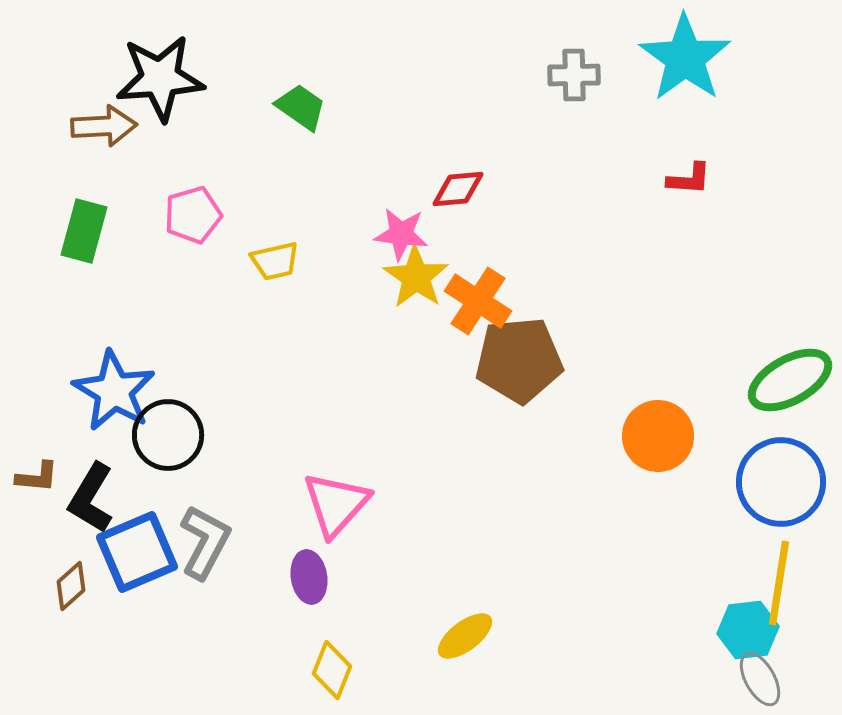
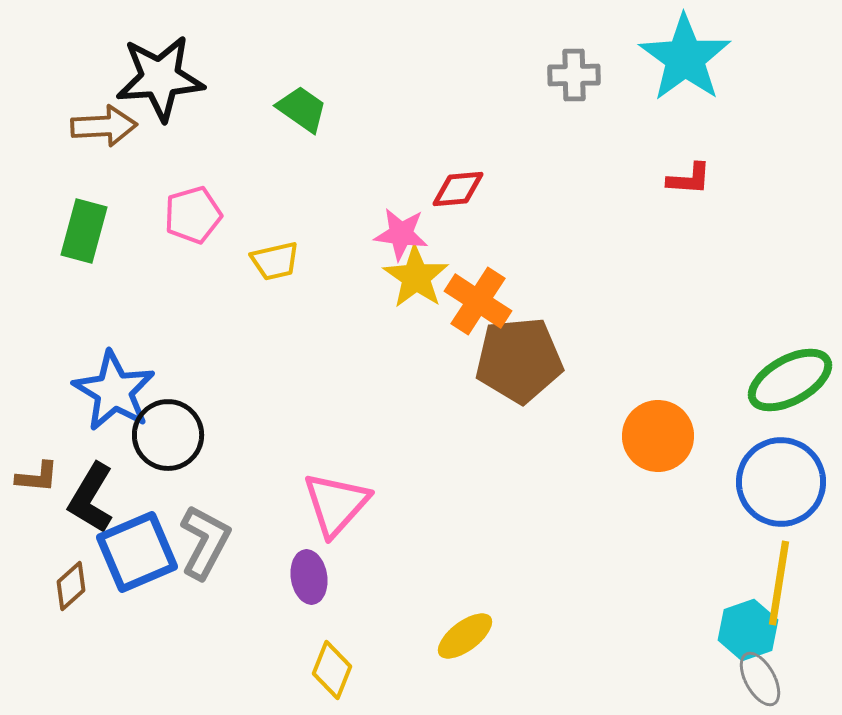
green trapezoid: moved 1 px right, 2 px down
cyan hexagon: rotated 12 degrees counterclockwise
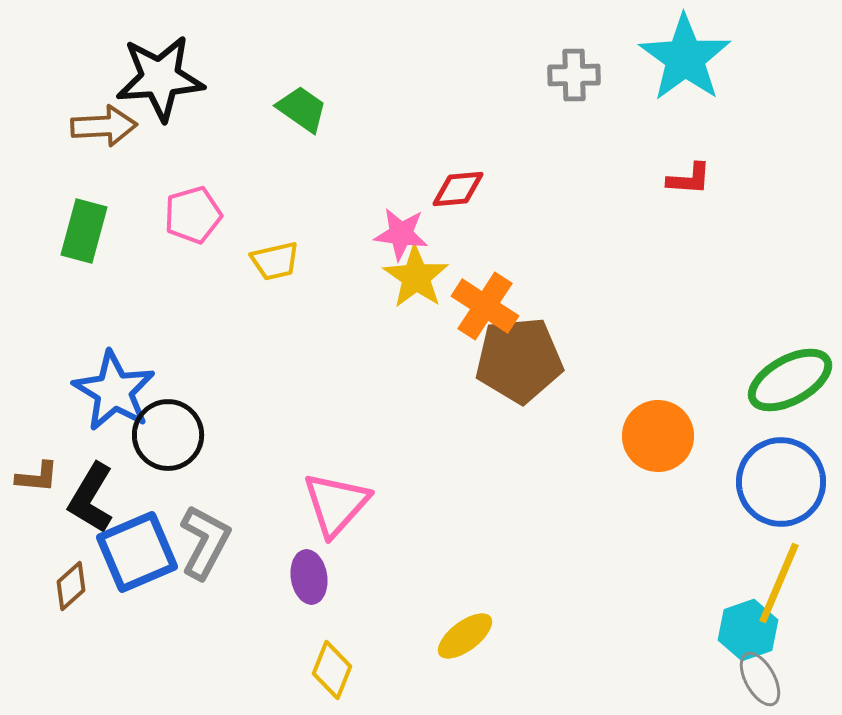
orange cross: moved 7 px right, 5 px down
yellow line: rotated 14 degrees clockwise
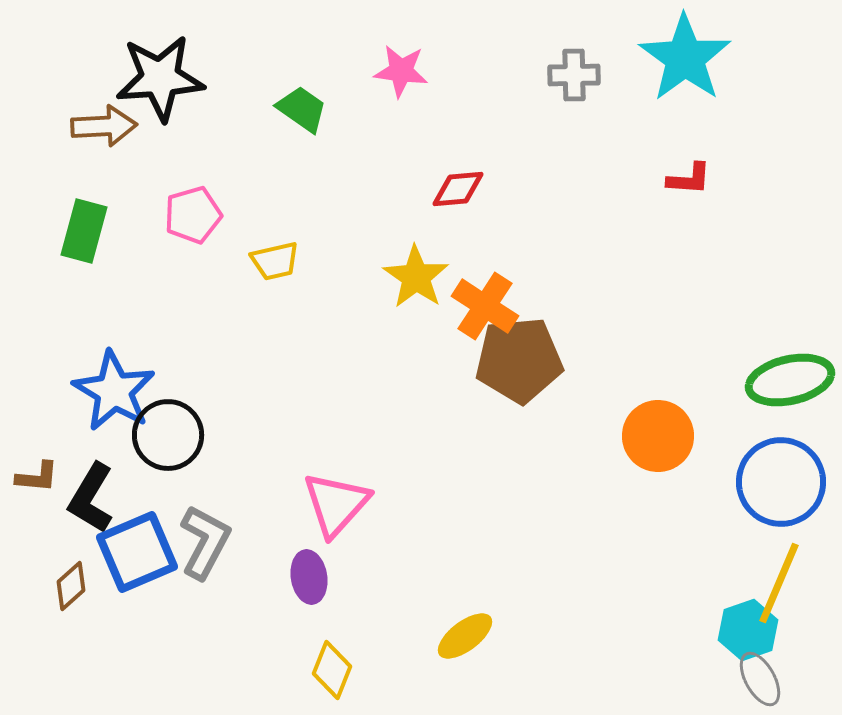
pink star: moved 163 px up
green ellipse: rotated 16 degrees clockwise
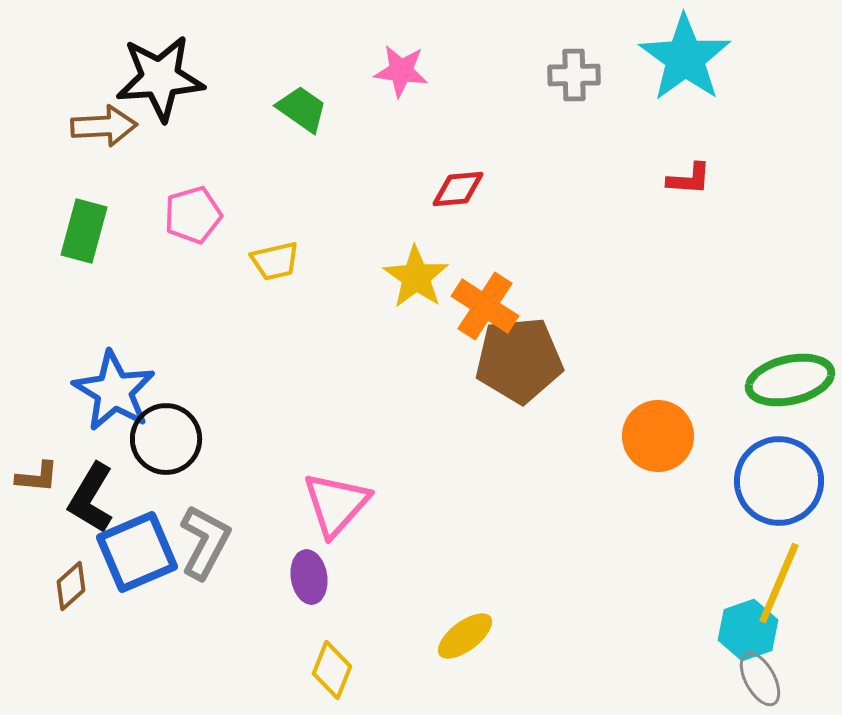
black circle: moved 2 px left, 4 px down
blue circle: moved 2 px left, 1 px up
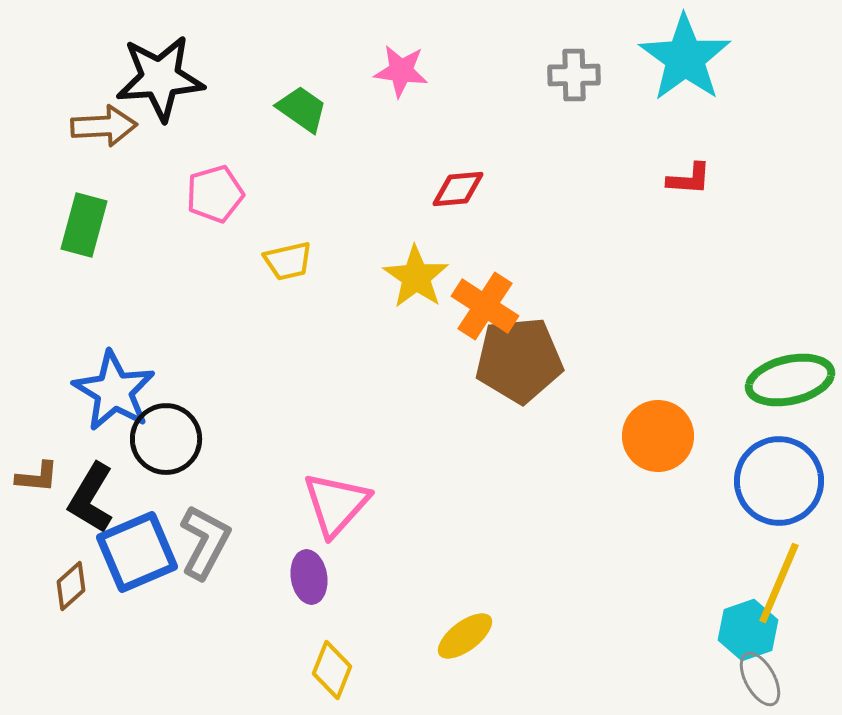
pink pentagon: moved 22 px right, 21 px up
green rectangle: moved 6 px up
yellow trapezoid: moved 13 px right
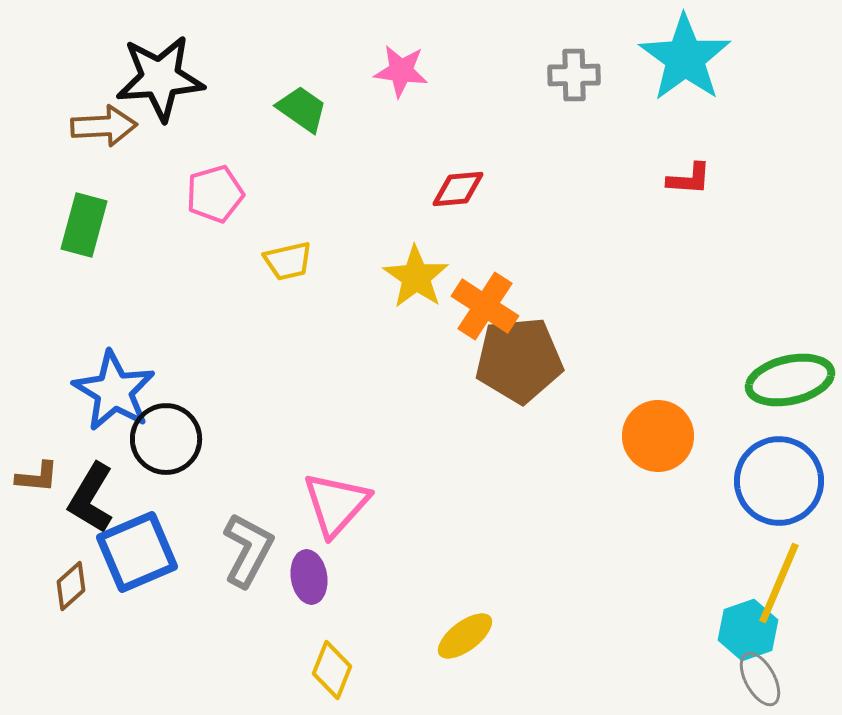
gray L-shape: moved 43 px right, 8 px down
